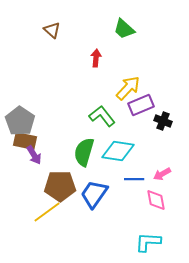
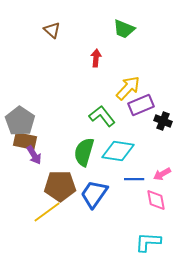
green trapezoid: rotated 20 degrees counterclockwise
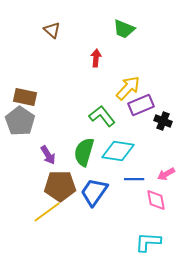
brown rectangle: moved 44 px up
purple arrow: moved 14 px right
pink arrow: moved 4 px right
blue trapezoid: moved 2 px up
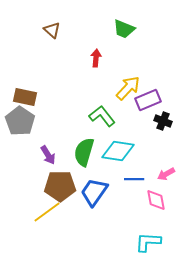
purple rectangle: moved 7 px right, 5 px up
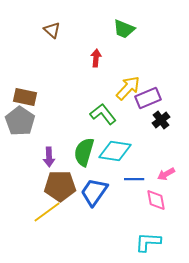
purple rectangle: moved 2 px up
green L-shape: moved 1 px right, 2 px up
black cross: moved 2 px left, 1 px up; rotated 30 degrees clockwise
cyan diamond: moved 3 px left
purple arrow: moved 1 px right, 2 px down; rotated 30 degrees clockwise
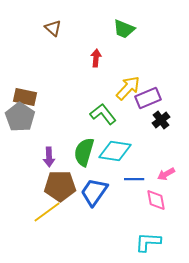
brown triangle: moved 1 px right, 2 px up
gray pentagon: moved 4 px up
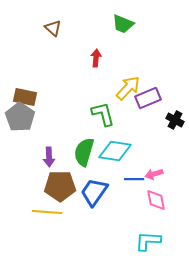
green trapezoid: moved 1 px left, 5 px up
green L-shape: rotated 24 degrees clockwise
black cross: moved 14 px right; rotated 24 degrees counterclockwise
pink arrow: moved 12 px left; rotated 12 degrees clockwise
yellow line: rotated 40 degrees clockwise
cyan L-shape: moved 1 px up
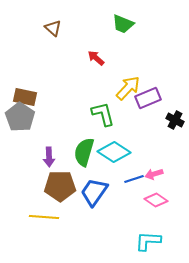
red arrow: rotated 54 degrees counterclockwise
cyan diamond: moved 1 px left, 1 px down; rotated 24 degrees clockwise
blue line: rotated 18 degrees counterclockwise
pink diamond: rotated 45 degrees counterclockwise
yellow line: moved 3 px left, 5 px down
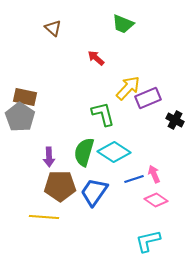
pink arrow: rotated 84 degrees clockwise
cyan L-shape: rotated 16 degrees counterclockwise
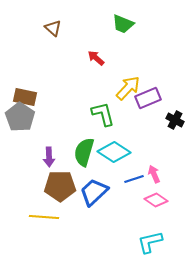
blue trapezoid: rotated 12 degrees clockwise
cyan L-shape: moved 2 px right, 1 px down
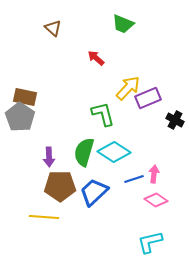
pink arrow: rotated 30 degrees clockwise
